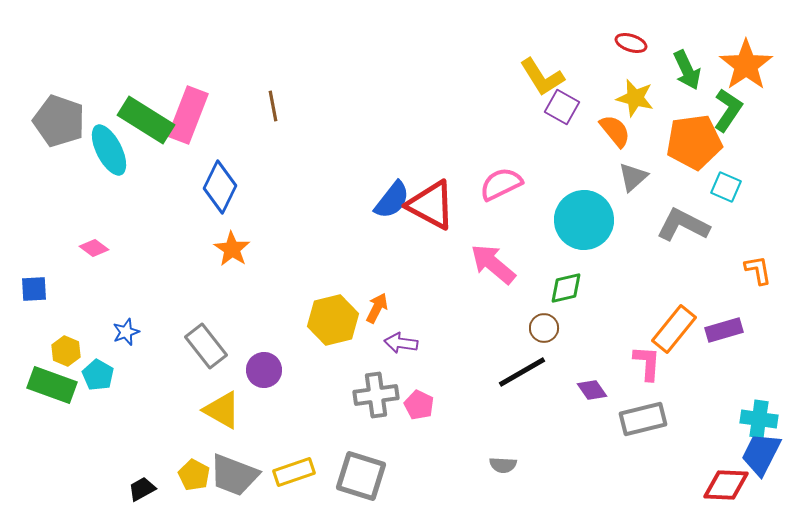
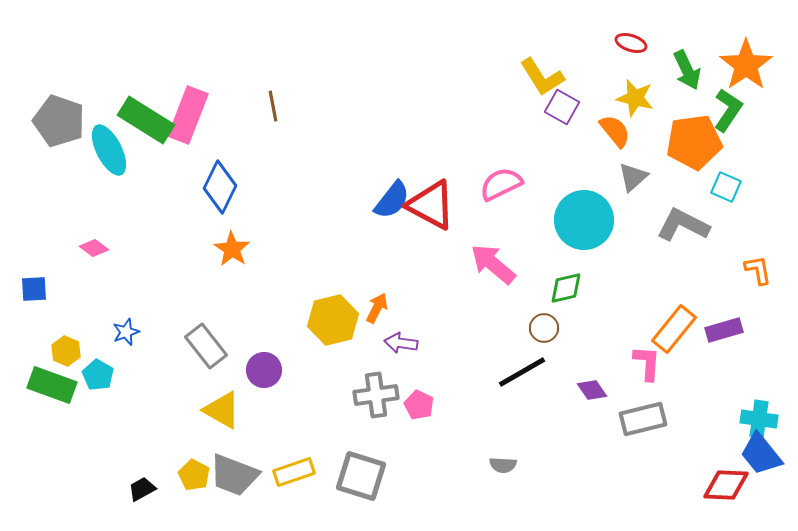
blue trapezoid at (761, 454): rotated 66 degrees counterclockwise
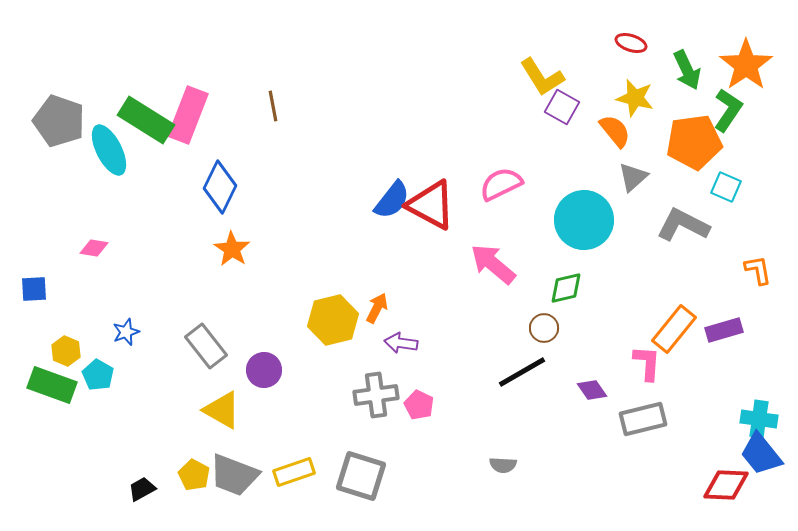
pink diamond at (94, 248): rotated 28 degrees counterclockwise
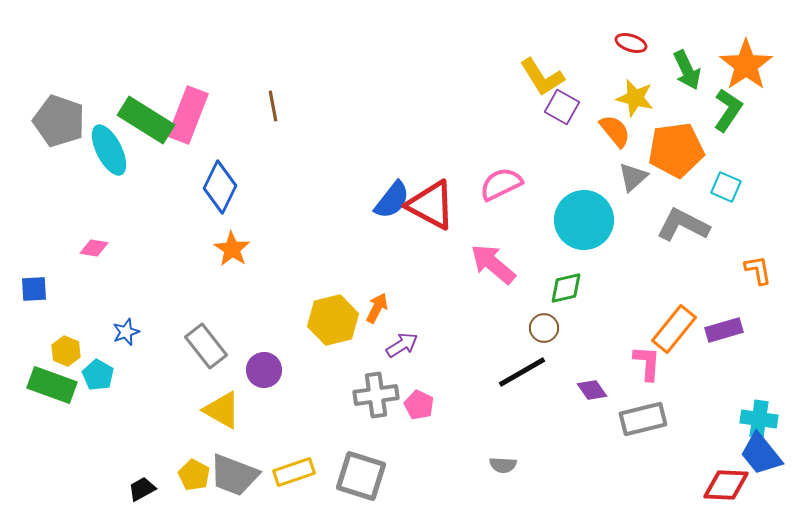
orange pentagon at (694, 142): moved 18 px left, 8 px down
purple arrow at (401, 343): moved 1 px right, 2 px down; rotated 140 degrees clockwise
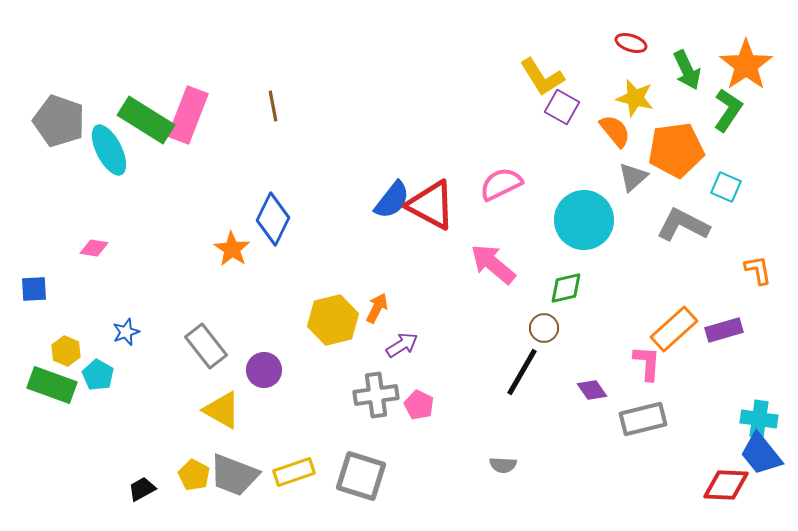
blue diamond at (220, 187): moved 53 px right, 32 px down
orange rectangle at (674, 329): rotated 9 degrees clockwise
black line at (522, 372): rotated 30 degrees counterclockwise
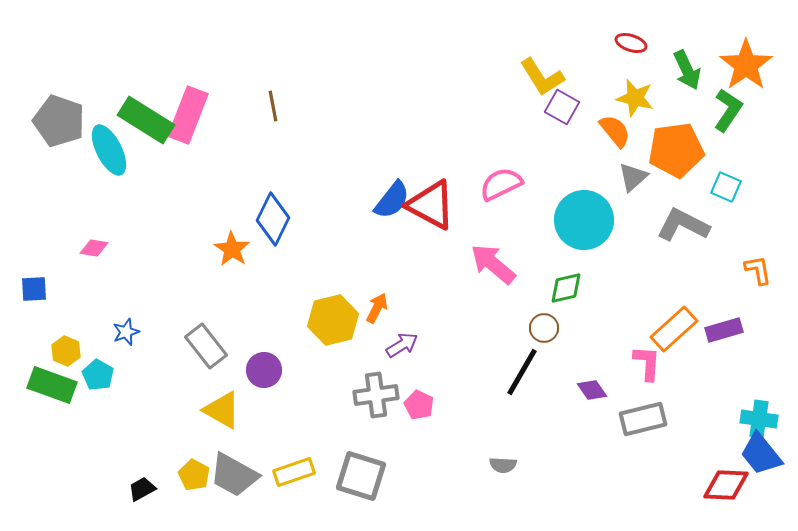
gray trapezoid at (234, 475): rotated 8 degrees clockwise
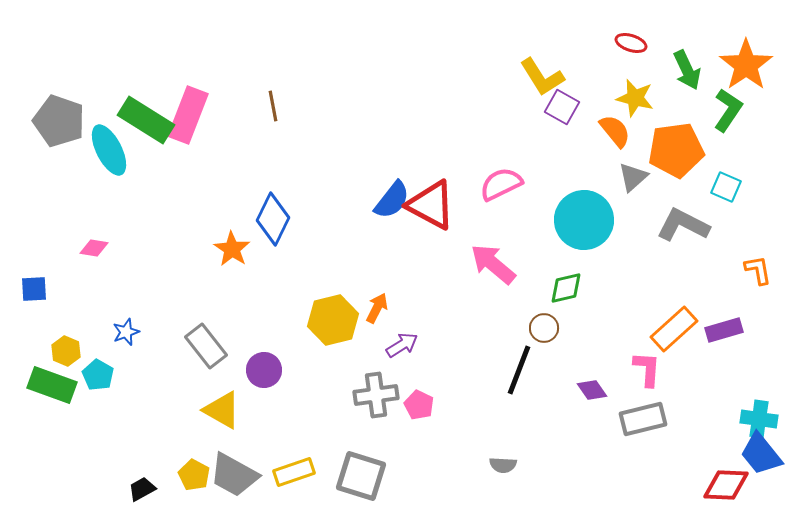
pink L-shape at (647, 363): moved 6 px down
black line at (522, 372): moved 3 px left, 2 px up; rotated 9 degrees counterclockwise
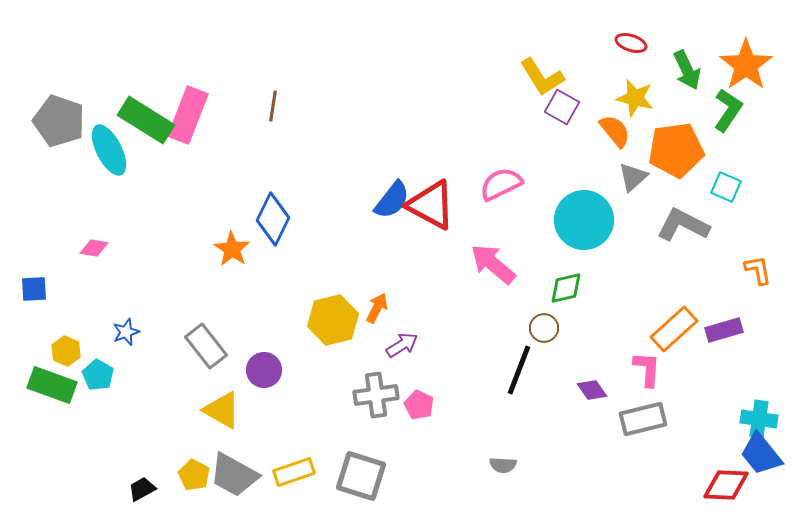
brown line at (273, 106): rotated 20 degrees clockwise
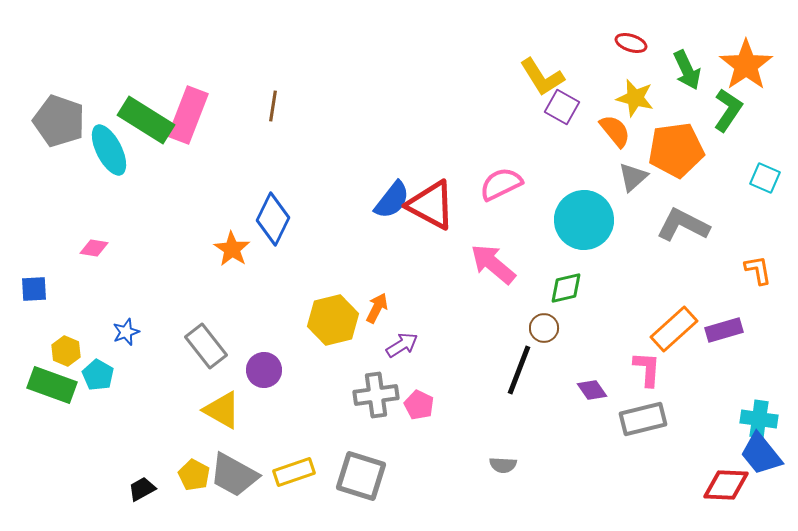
cyan square at (726, 187): moved 39 px right, 9 px up
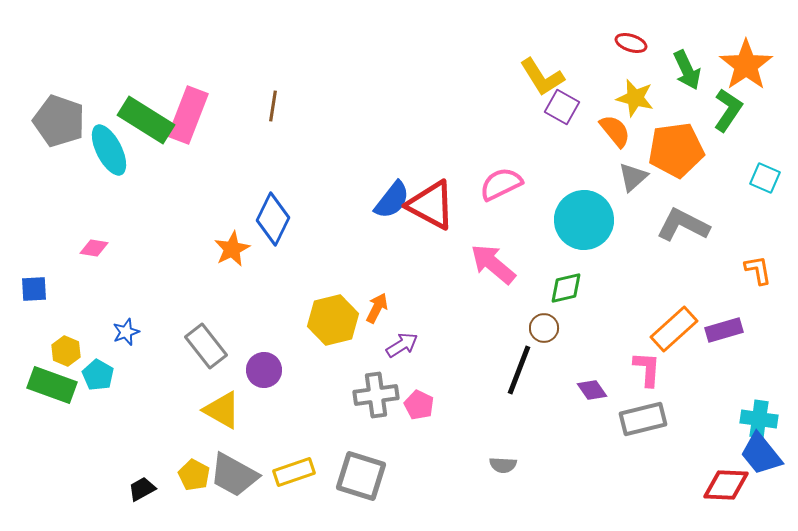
orange star at (232, 249): rotated 12 degrees clockwise
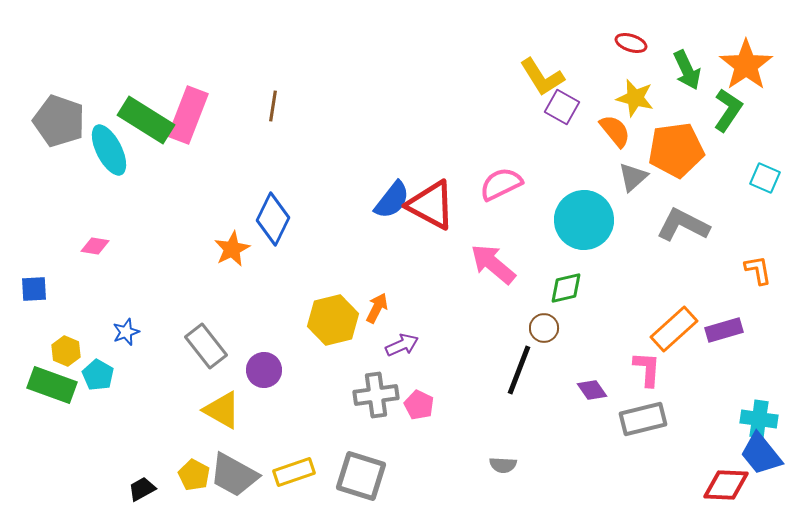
pink diamond at (94, 248): moved 1 px right, 2 px up
purple arrow at (402, 345): rotated 8 degrees clockwise
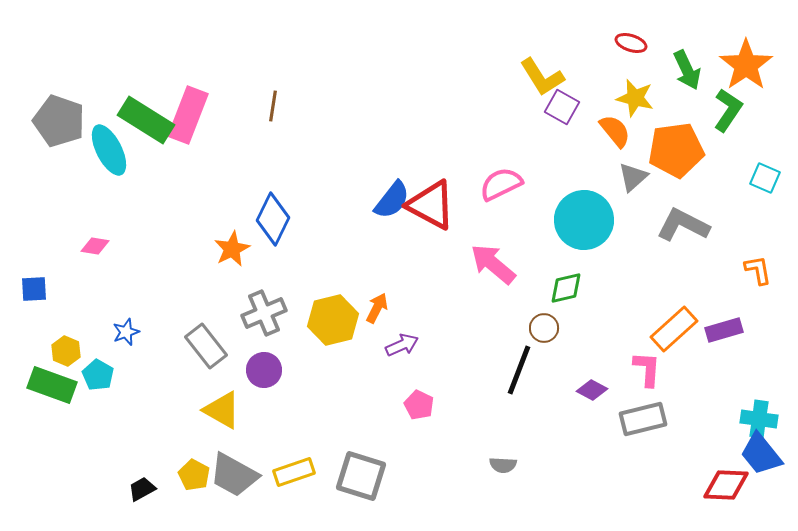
purple diamond at (592, 390): rotated 28 degrees counterclockwise
gray cross at (376, 395): moved 112 px left, 82 px up; rotated 15 degrees counterclockwise
